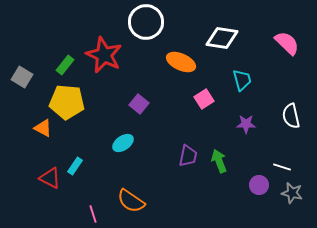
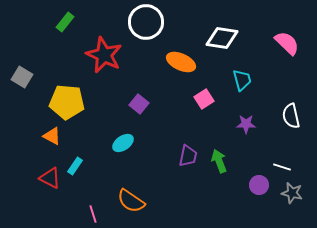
green rectangle: moved 43 px up
orange triangle: moved 9 px right, 8 px down
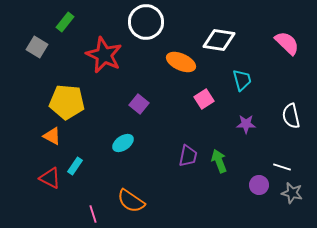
white diamond: moved 3 px left, 2 px down
gray square: moved 15 px right, 30 px up
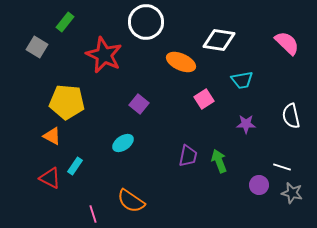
cyan trapezoid: rotated 95 degrees clockwise
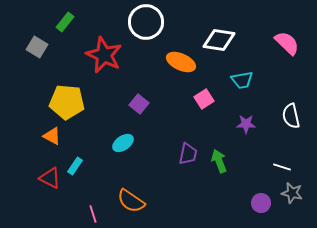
purple trapezoid: moved 2 px up
purple circle: moved 2 px right, 18 px down
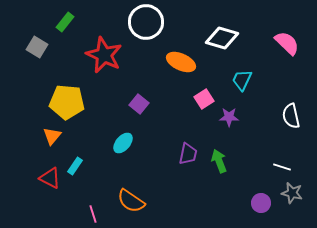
white diamond: moved 3 px right, 2 px up; rotated 8 degrees clockwise
cyan trapezoid: rotated 125 degrees clockwise
purple star: moved 17 px left, 7 px up
orange triangle: rotated 42 degrees clockwise
cyan ellipse: rotated 15 degrees counterclockwise
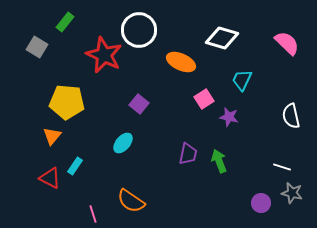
white circle: moved 7 px left, 8 px down
purple star: rotated 12 degrees clockwise
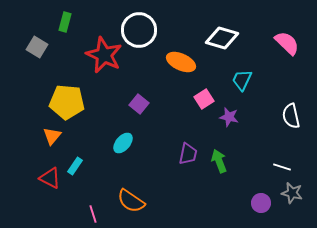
green rectangle: rotated 24 degrees counterclockwise
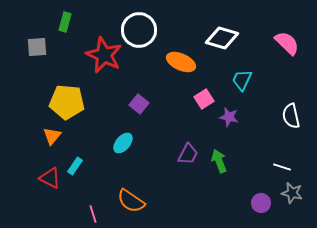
gray square: rotated 35 degrees counterclockwise
purple trapezoid: rotated 15 degrees clockwise
